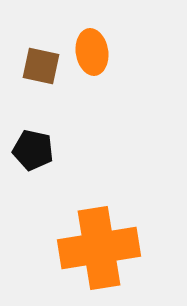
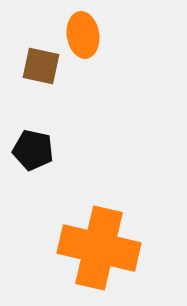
orange ellipse: moved 9 px left, 17 px up
orange cross: rotated 22 degrees clockwise
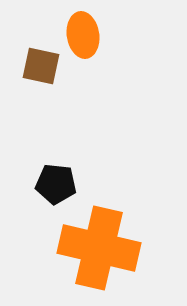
black pentagon: moved 23 px right, 34 px down; rotated 6 degrees counterclockwise
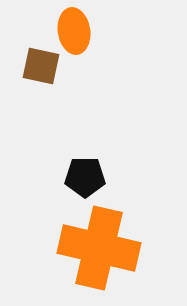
orange ellipse: moved 9 px left, 4 px up
black pentagon: moved 29 px right, 7 px up; rotated 6 degrees counterclockwise
